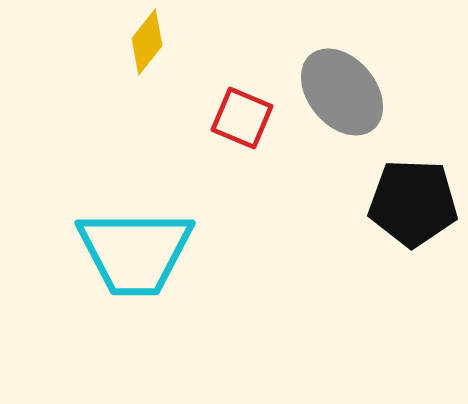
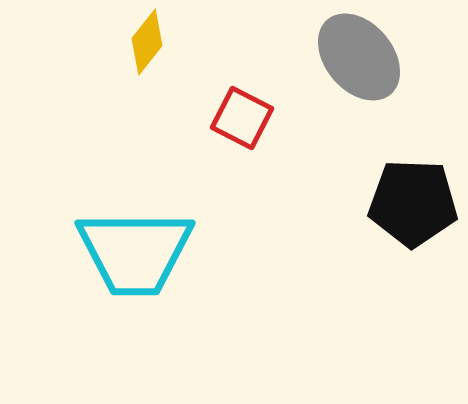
gray ellipse: moved 17 px right, 35 px up
red square: rotated 4 degrees clockwise
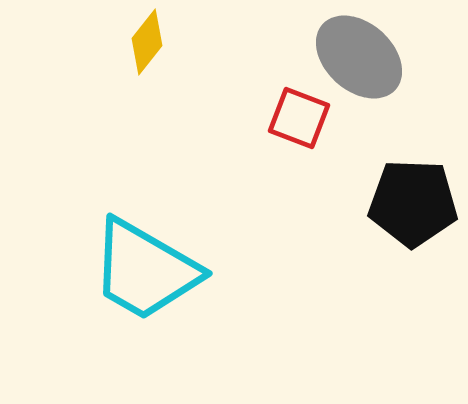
gray ellipse: rotated 8 degrees counterclockwise
red square: moved 57 px right; rotated 6 degrees counterclockwise
cyan trapezoid: moved 10 px right, 18 px down; rotated 30 degrees clockwise
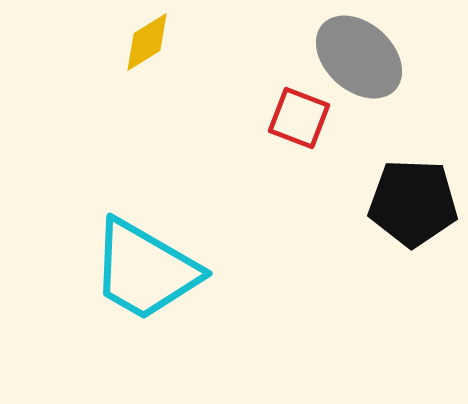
yellow diamond: rotated 20 degrees clockwise
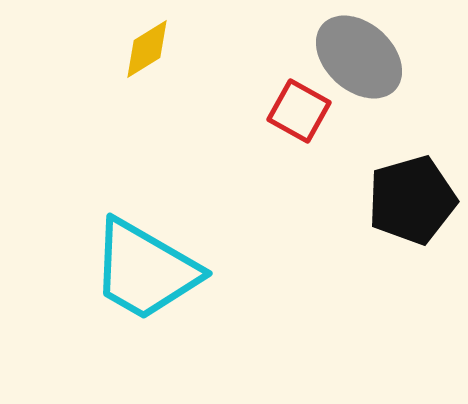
yellow diamond: moved 7 px down
red square: moved 7 px up; rotated 8 degrees clockwise
black pentagon: moved 1 px left, 3 px up; rotated 18 degrees counterclockwise
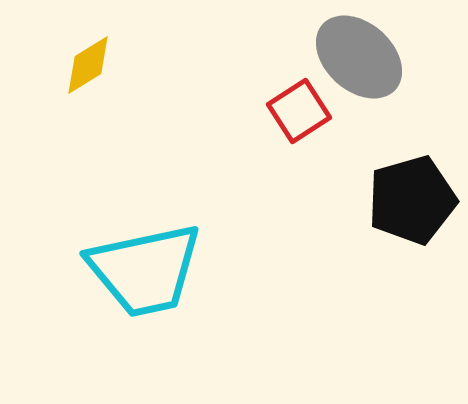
yellow diamond: moved 59 px left, 16 px down
red square: rotated 28 degrees clockwise
cyan trapezoid: rotated 42 degrees counterclockwise
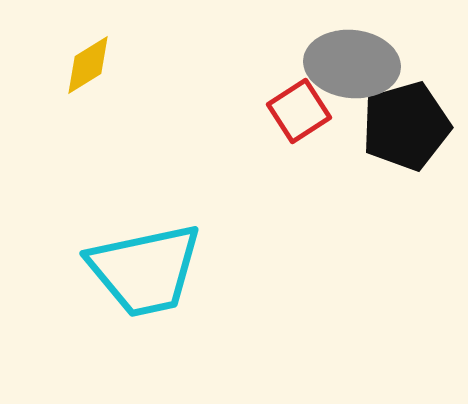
gray ellipse: moved 7 px left, 7 px down; rotated 36 degrees counterclockwise
black pentagon: moved 6 px left, 74 px up
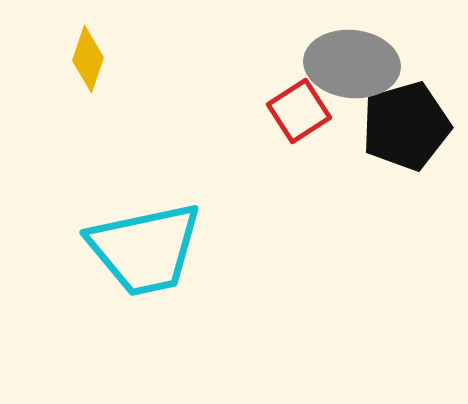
yellow diamond: moved 6 px up; rotated 40 degrees counterclockwise
cyan trapezoid: moved 21 px up
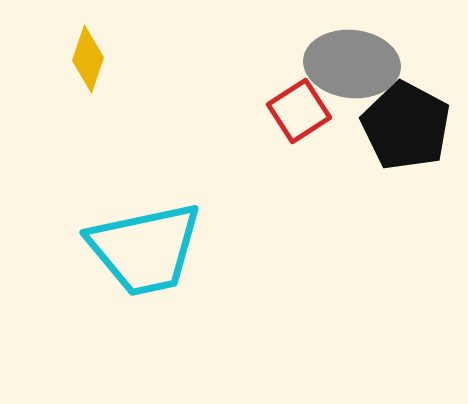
black pentagon: rotated 28 degrees counterclockwise
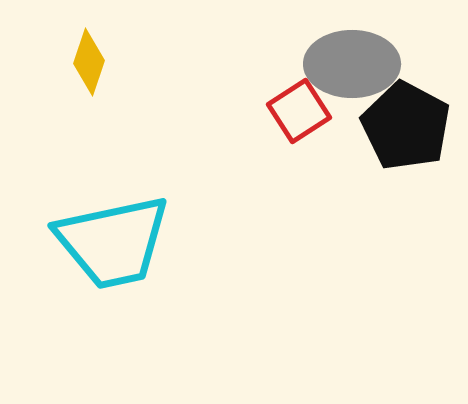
yellow diamond: moved 1 px right, 3 px down
gray ellipse: rotated 6 degrees counterclockwise
cyan trapezoid: moved 32 px left, 7 px up
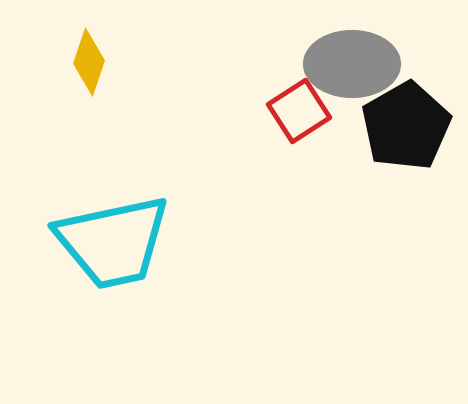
black pentagon: rotated 14 degrees clockwise
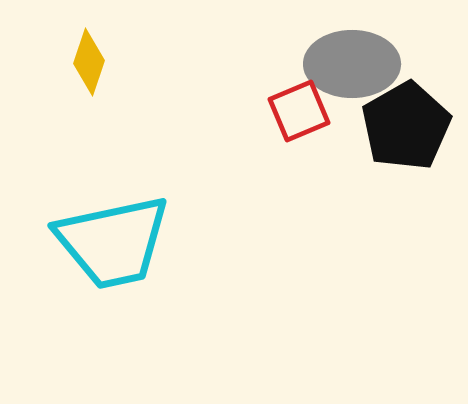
red square: rotated 10 degrees clockwise
